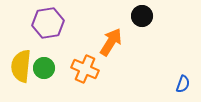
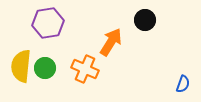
black circle: moved 3 px right, 4 px down
green circle: moved 1 px right
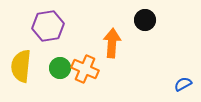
purple hexagon: moved 3 px down
orange arrow: moved 1 px right, 1 px down; rotated 28 degrees counterclockwise
green circle: moved 15 px right
blue semicircle: rotated 138 degrees counterclockwise
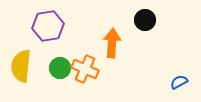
blue semicircle: moved 4 px left, 2 px up
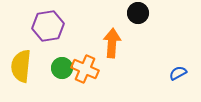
black circle: moved 7 px left, 7 px up
green circle: moved 2 px right
blue semicircle: moved 1 px left, 9 px up
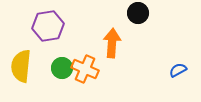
blue semicircle: moved 3 px up
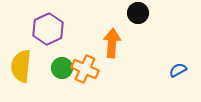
purple hexagon: moved 3 px down; rotated 16 degrees counterclockwise
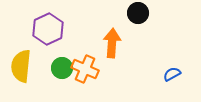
blue semicircle: moved 6 px left, 4 px down
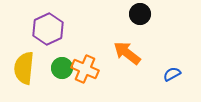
black circle: moved 2 px right, 1 px down
orange arrow: moved 15 px right, 10 px down; rotated 56 degrees counterclockwise
yellow semicircle: moved 3 px right, 2 px down
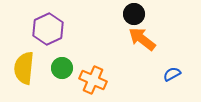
black circle: moved 6 px left
orange arrow: moved 15 px right, 14 px up
orange cross: moved 8 px right, 11 px down
